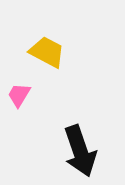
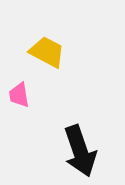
pink trapezoid: rotated 40 degrees counterclockwise
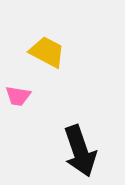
pink trapezoid: moved 1 px left, 1 px down; rotated 72 degrees counterclockwise
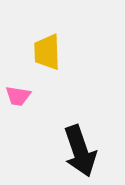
yellow trapezoid: rotated 120 degrees counterclockwise
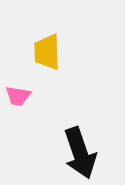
black arrow: moved 2 px down
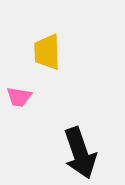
pink trapezoid: moved 1 px right, 1 px down
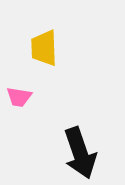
yellow trapezoid: moved 3 px left, 4 px up
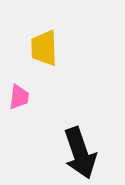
pink trapezoid: rotated 92 degrees counterclockwise
